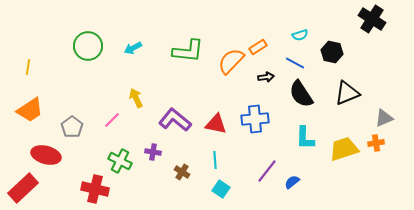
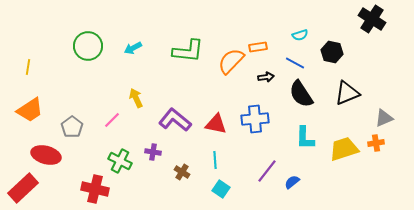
orange rectangle: rotated 24 degrees clockwise
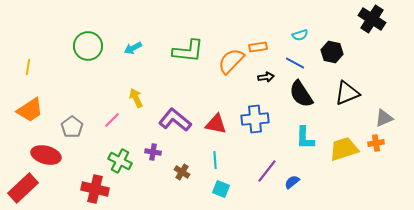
cyan square: rotated 12 degrees counterclockwise
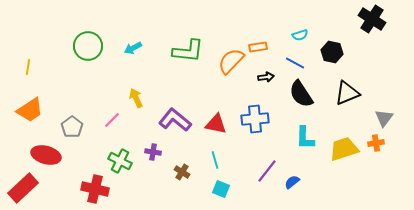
gray triangle: rotated 30 degrees counterclockwise
cyan line: rotated 12 degrees counterclockwise
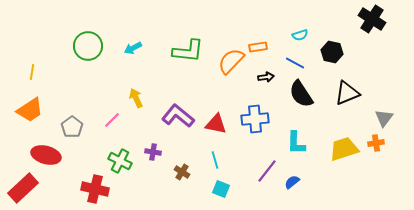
yellow line: moved 4 px right, 5 px down
purple L-shape: moved 3 px right, 4 px up
cyan L-shape: moved 9 px left, 5 px down
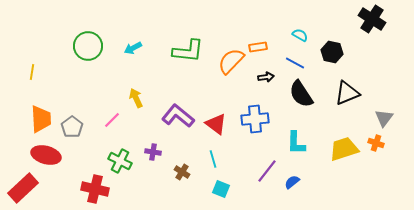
cyan semicircle: rotated 133 degrees counterclockwise
orange trapezoid: moved 11 px right, 9 px down; rotated 60 degrees counterclockwise
red triangle: rotated 25 degrees clockwise
orange cross: rotated 28 degrees clockwise
cyan line: moved 2 px left, 1 px up
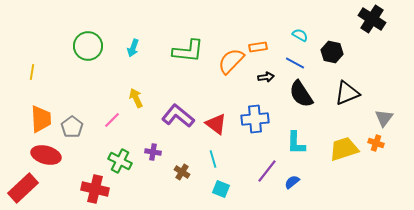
cyan arrow: rotated 42 degrees counterclockwise
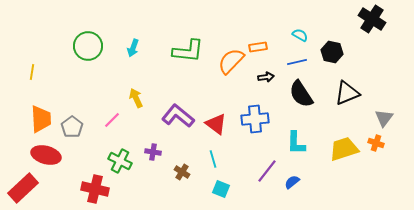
blue line: moved 2 px right, 1 px up; rotated 42 degrees counterclockwise
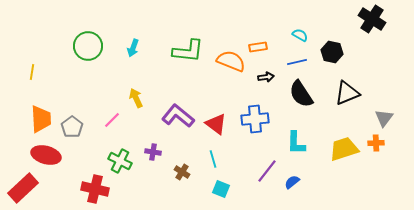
orange semicircle: rotated 68 degrees clockwise
orange cross: rotated 21 degrees counterclockwise
